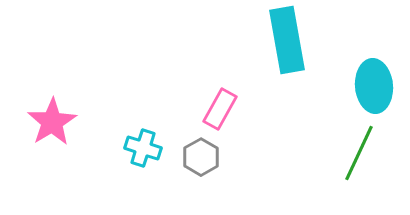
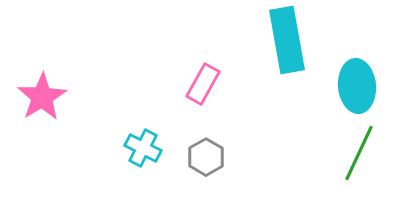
cyan ellipse: moved 17 px left
pink rectangle: moved 17 px left, 25 px up
pink star: moved 10 px left, 25 px up
cyan cross: rotated 9 degrees clockwise
gray hexagon: moved 5 px right
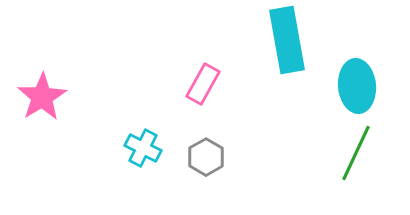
green line: moved 3 px left
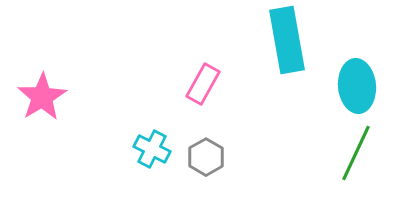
cyan cross: moved 9 px right, 1 px down
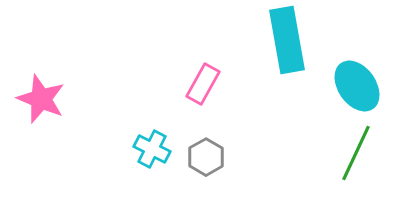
cyan ellipse: rotated 30 degrees counterclockwise
pink star: moved 1 px left, 2 px down; rotated 18 degrees counterclockwise
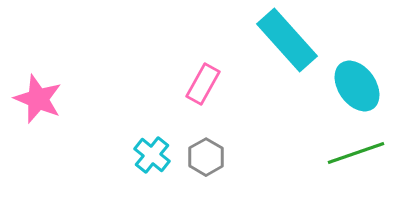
cyan rectangle: rotated 32 degrees counterclockwise
pink star: moved 3 px left
cyan cross: moved 6 px down; rotated 12 degrees clockwise
green line: rotated 46 degrees clockwise
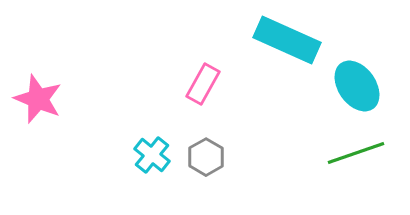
cyan rectangle: rotated 24 degrees counterclockwise
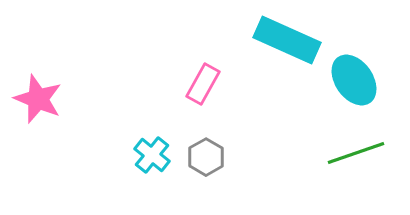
cyan ellipse: moved 3 px left, 6 px up
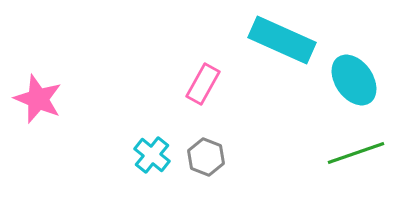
cyan rectangle: moved 5 px left
gray hexagon: rotated 9 degrees counterclockwise
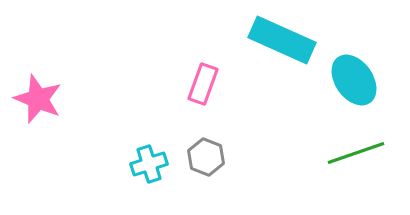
pink rectangle: rotated 9 degrees counterclockwise
cyan cross: moved 3 px left, 9 px down; rotated 33 degrees clockwise
